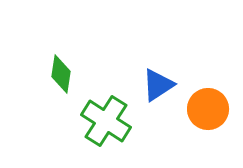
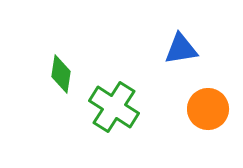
blue triangle: moved 23 px right, 36 px up; rotated 24 degrees clockwise
green cross: moved 8 px right, 14 px up
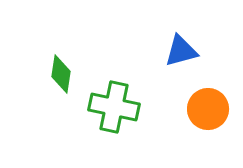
blue triangle: moved 2 px down; rotated 6 degrees counterclockwise
green cross: rotated 21 degrees counterclockwise
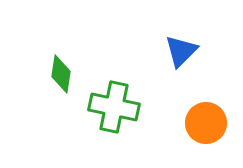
blue triangle: rotated 30 degrees counterclockwise
orange circle: moved 2 px left, 14 px down
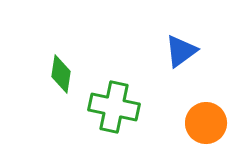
blue triangle: rotated 9 degrees clockwise
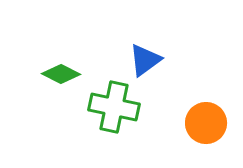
blue triangle: moved 36 px left, 9 px down
green diamond: rotated 72 degrees counterclockwise
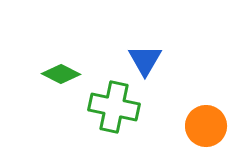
blue triangle: rotated 24 degrees counterclockwise
orange circle: moved 3 px down
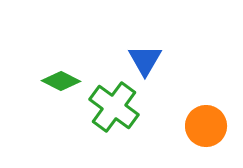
green diamond: moved 7 px down
green cross: rotated 24 degrees clockwise
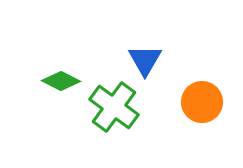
orange circle: moved 4 px left, 24 px up
